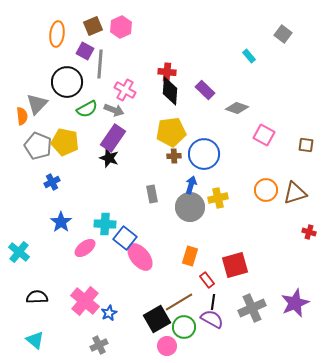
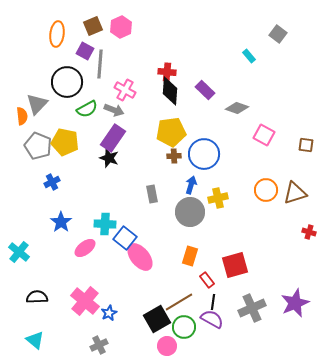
gray square at (283, 34): moved 5 px left
gray circle at (190, 207): moved 5 px down
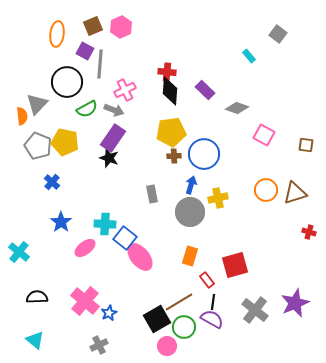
pink cross at (125, 90): rotated 35 degrees clockwise
blue cross at (52, 182): rotated 21 degrees counterclockwise
gray cross at (252, 308): moved 3 px right, 2 px down; rotated 28 degrees counterclockwise
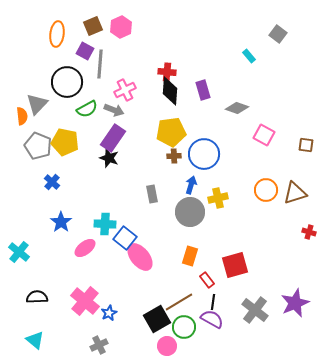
purple rectangle at (205, 90): moved 2 px left; rotated 30 degrees clockwise
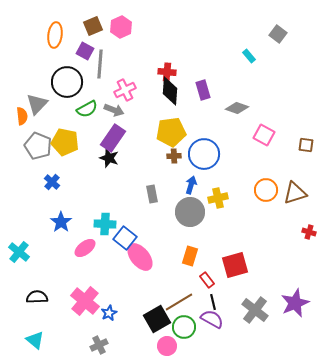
orange ellipse at (57, 34): moved 2 px left, 1 px down
black line at (213, 302): rotated 21 degrees counterclockwise
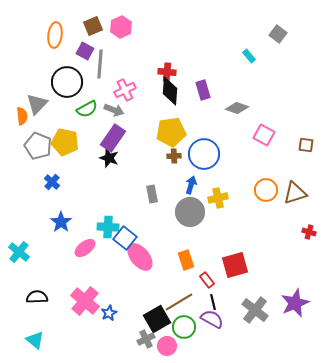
cyan cross at (105, 224): moved 3 px right, 3 px down
orange rectangle at (190, 256): moved 4 px left, 4 px down; rotated 36 degrees counterclockwise
gray cross at (99, 345): moved 47 px right, 6 px up
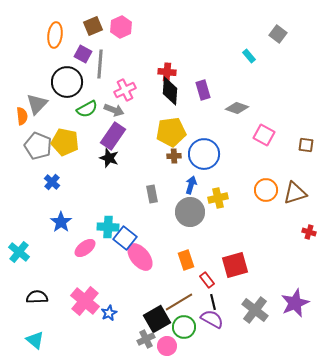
purple square at (85, 51): moved 2 px left, 3 px down
purple rectangle at (113, 138): moved 2 px up
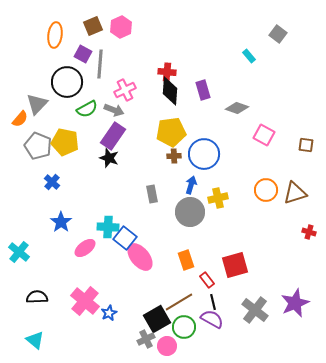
orange semicircle at (22, 116): moved 2 px left, 3 px down; rotated 48 degrees clockwise
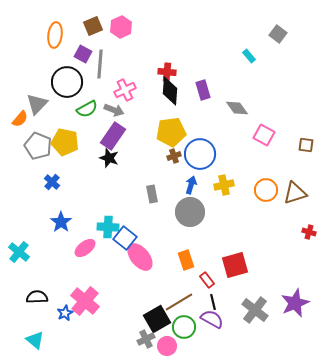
gray diamond at (237, 108): rotated 35 degrees clockwise
blue circle at (204, 154): moved 4 px left
brown cross at (174, 156): rotated 16 degrees counterclockwise
yellow cross at (218, 198): moved 6 px right, 13 px up
blue star at (109, 313): moved 44 px left
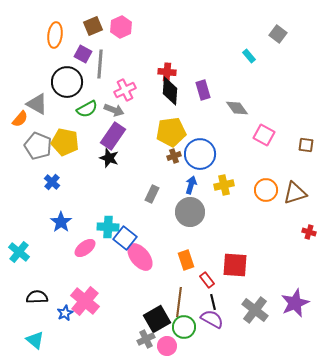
gray triangle at (37, 104): rotated 45 degrees counterclockwise
gray rectangle at (152, 194): rotated 36 degrees clockwise
red square at (235, 265): rotated 20 degrees clockwise
brown line at (179, 302): rotated 52 degrees counterclockwise
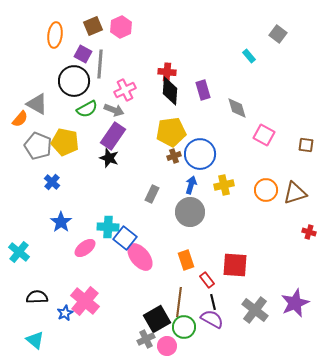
black circle at (67, 82): moved 7 px right, 1 px up
gray diamond at (237, 108): rotated 20 degrees clockwise
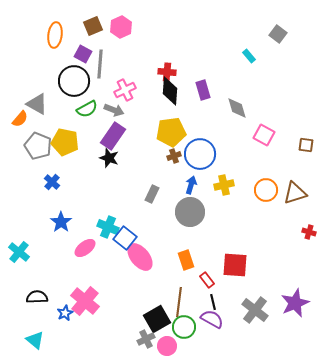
cyan cross at (108, 227): rotated 20 degrees clockwise
